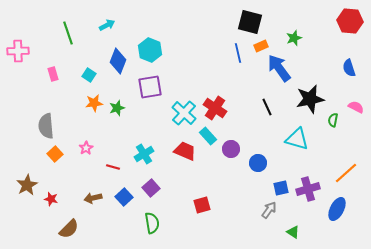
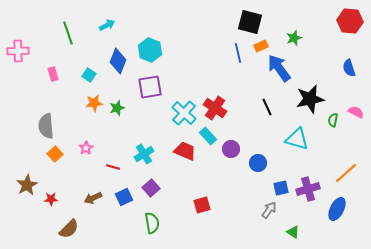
pink semicircle at (356, 107): moved 5 px down
blue square at (124, 197): rotated 18 degrees clockwise
brown arrow at (93, 198): rotated 12 degrees counterclockwise
red star at (51, 199): rotated 16 degrees counterclockwise
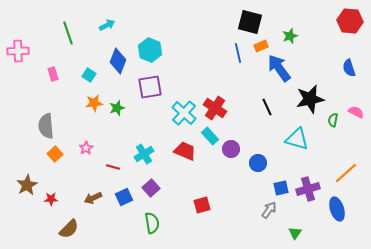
green star at (294, 38): moved 4 px left, 2 px up
cyan rectangle at (208, 136): moved 2 px right
blue ellipse at (337, 209): rotated 45 degrees counterclockwise
green triangle at (293, 232): moved 2 px right, 1 px down; rotated 32 degrees clockwise
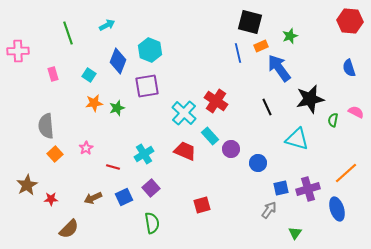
purple square at (150, 87): moved 3 px left, 1 px up
red cross at (215, 108): moved 1 px right, 7 px up
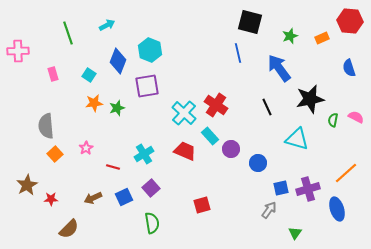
orange rectangle at (261, 46): moved 61 px right, 8 px up
red cross at (216, 101): moved 4 px down
pink semicircle at (356, 112): moved 5 px down
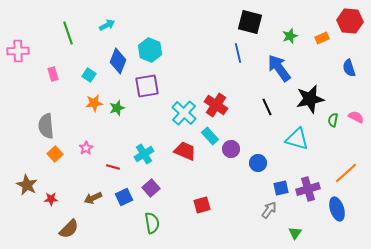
brown star at (27, 185): rotated 15 degrees counterclockwise
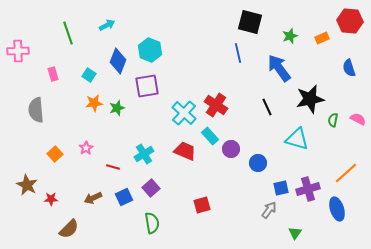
pink semicircle at (356, 117): moved 2 px right, 2 px down
gray semicircle at (46, 126): moved 10 px left, 16 px up
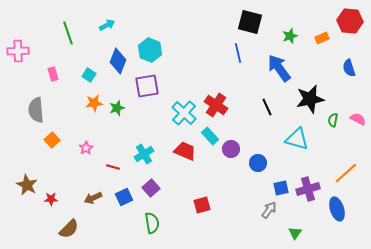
orange square at (55, 154): moved 3 px left, 14 px up
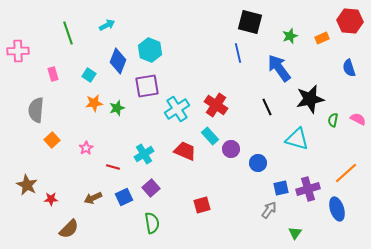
gray semicircle at (36, 110): rotated 10 degrees clockwise
cyan cross at (184, 113): moved 7 px left, 4 px up; rotated 15 degrees clockwise
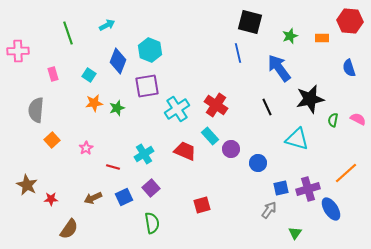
orange rectangle at (322, 38): rotated 24 degrees clockwise
blue ellipse at (337, 209): moved 6 px left; rotated 15 degrees counterclockwise
brown semicircle at (69, 229): rotated 10 degrees counterclockwise
